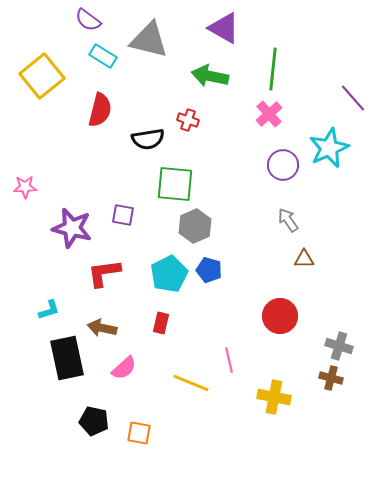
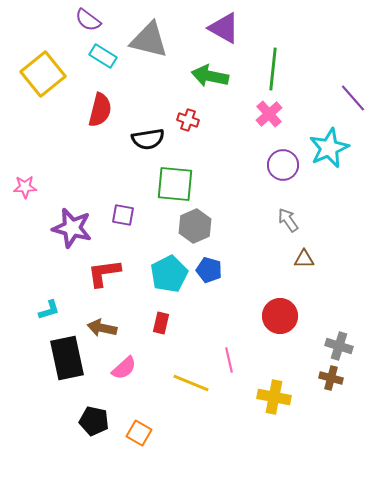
yellow square: moved 1 px right, 2 px up
orange square: rotated 20 degrees clockwise
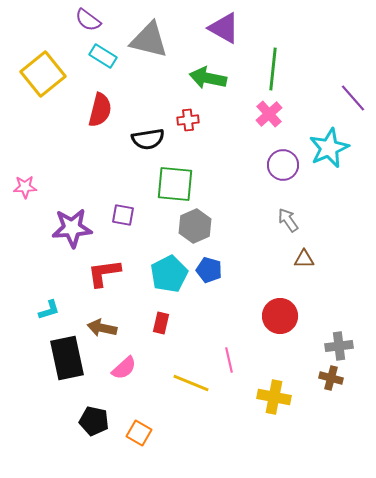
green arrow: moved 2 px left, 2 px down
red cross: rotated 25 degrees counterclockwise
purple star: rotated 18 degrees counterclockwise
gray cross: rotated 24 degrees counterclockwise
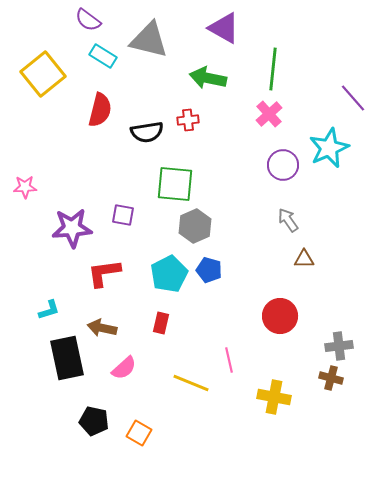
black semicircle: moved 1 px left, 7 px up
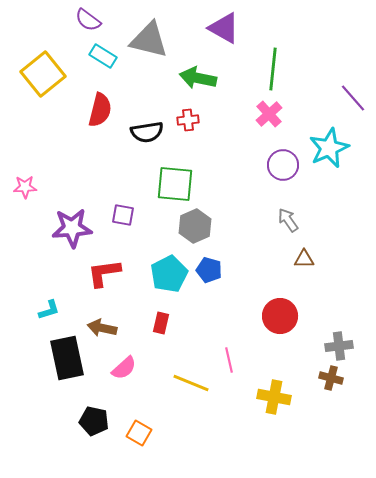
green arrow: moved 10 px left
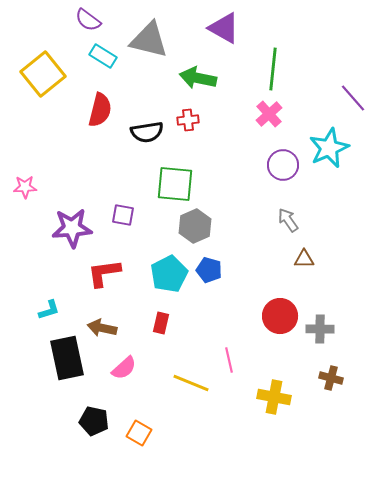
gray cross: moved 19 px left, 17 px up; rotated 8 degrees clockwise
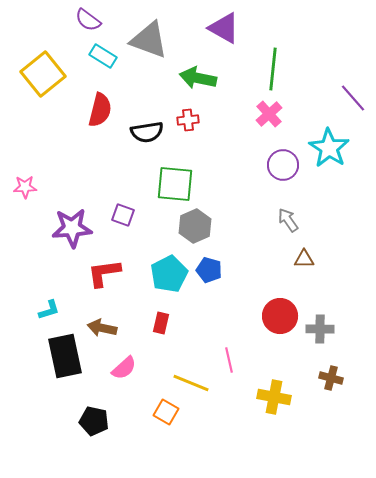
gray triangle: rotated 6 degrees clockwise
cyan star: rotated 15 degrees counterclockwise
purple square: rotated 10 degrees clockwise
black rectangle: moved 2 px left, 2 px up
orange square: moved 27 px right, 21 px up
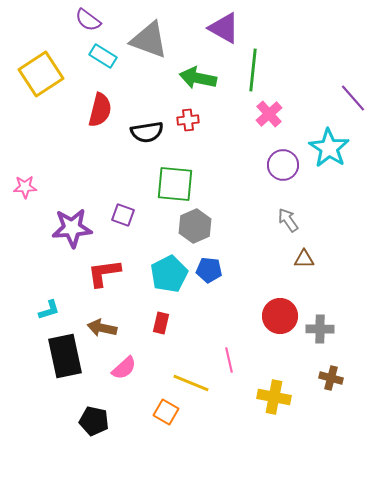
green line: moved 20 px left, 1 px down
yellow square: moved 2 px left; rotated 6 degrees clockwise
blue pentagon: rotated 10 degrees counterclockwise
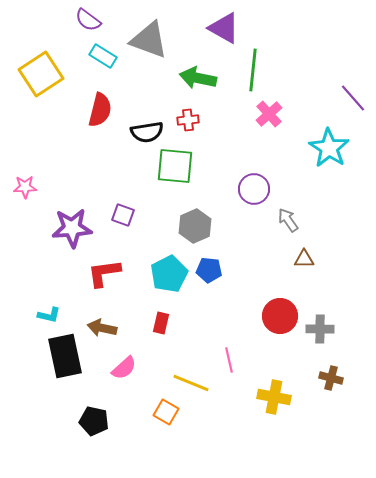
purple circle: moved 29 px left, 24 px down
green square: moved 18 px up
cyan L-shape: moved 5 px down; rotated 30 degrees clockwise
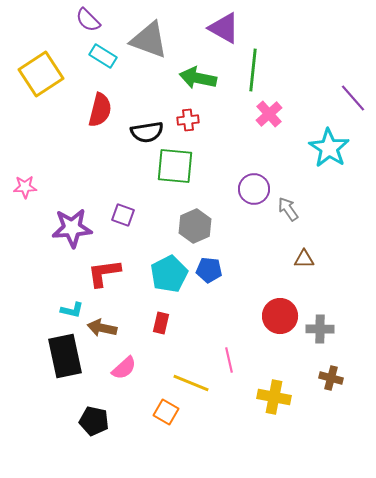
purple semicircle: rotated 8 degrees clockwise
gray arrow: moved 11 px up
cyan L-shape: moved 23 px right, 5 px up
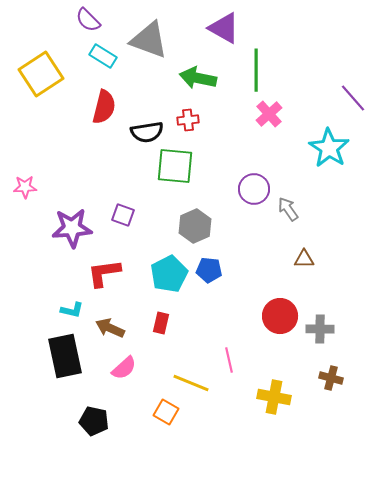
green line: moved 3 px right; rotated 6 degrees counterclockwise
red semicircle: moved 4 px right, 3 px up
brown arrow: moved 8 px right; rotated 12 degrees clockwise
